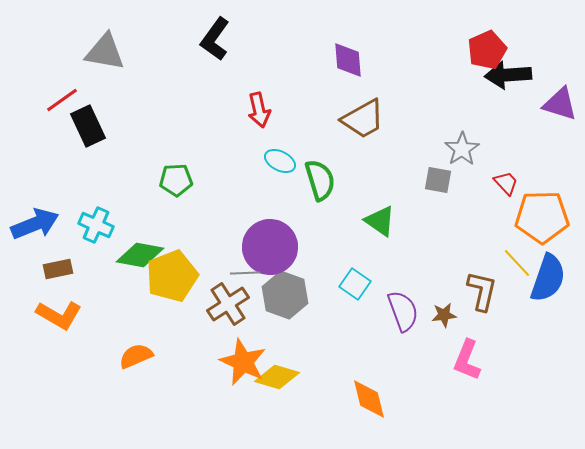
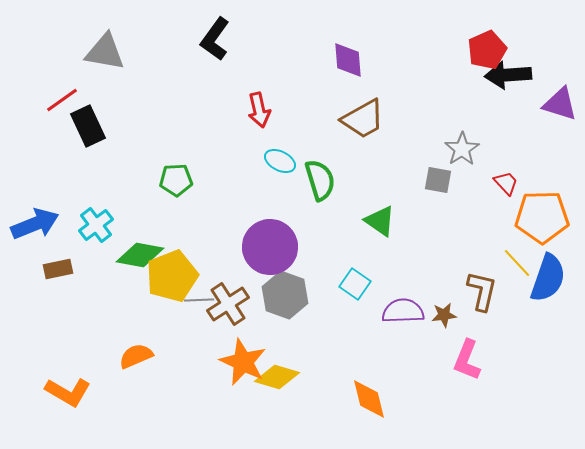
cyan cross: rotated 28 degrees clockwise
gray line: moved 46 px left, 27 px down
purple semicircle: rotated 72 degrees counterclockwise
orange L-shape: moved 9 px right, 77 px down
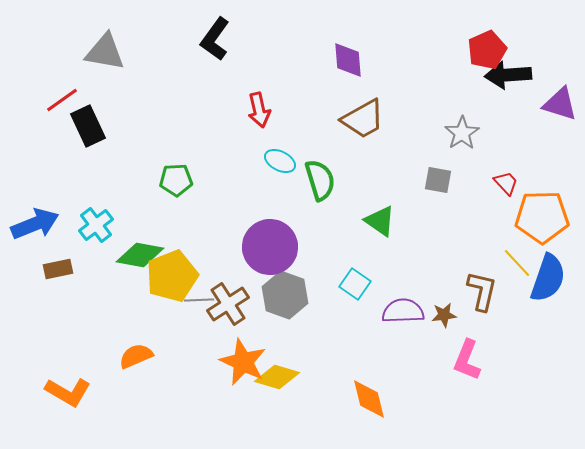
gray star: moved 16 px up
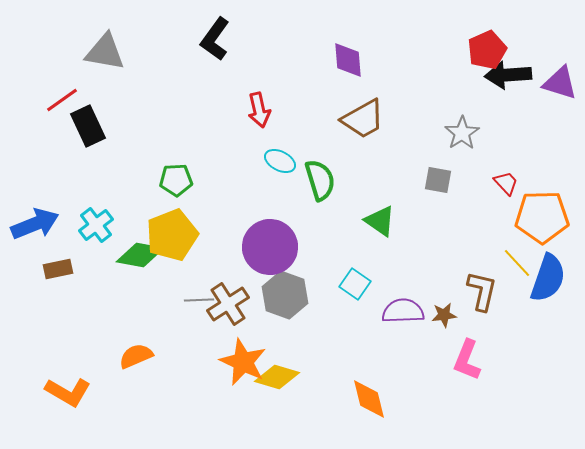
purple triangle: moved 21 px up
yellow pentagon: moved 41 px up
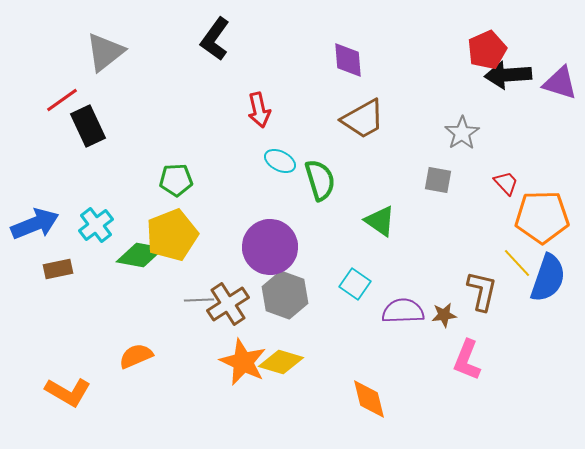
gray triangle: rotated 48 degrees counterclockwise
yellow diamond: moved 4 px right, 15 px up
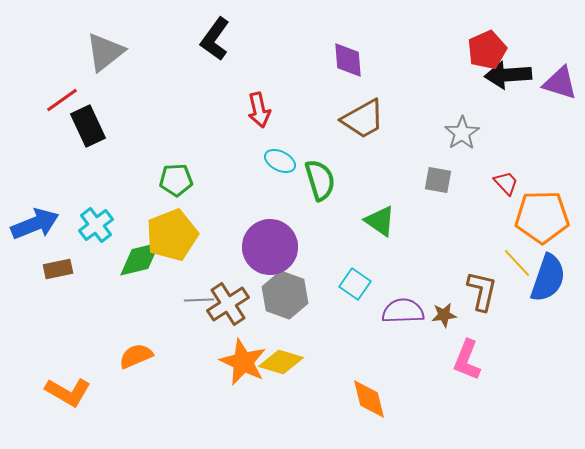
green diamond: moved 4 px down; rotated 24 degrees counterclockwise
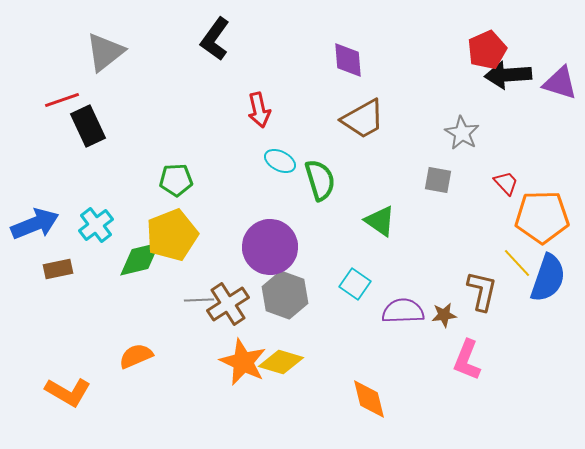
red line: rotated 16 degrees clockwise
gray star: rotated 8 degrees counterclockwise
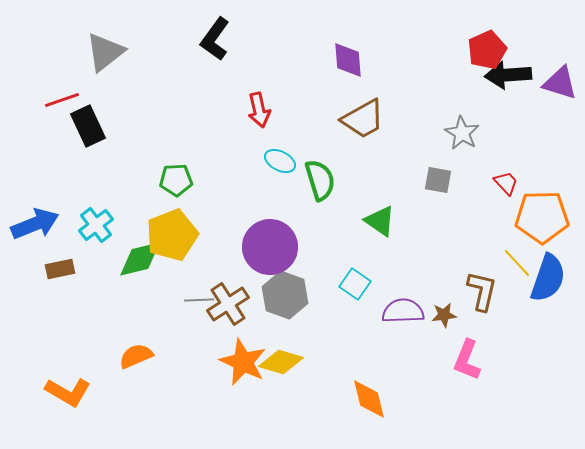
brown rectangle: moved 2 px right
